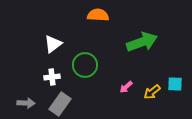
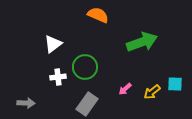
orange semicircle: rotated 20 degrees clockwise
green circle: moved 2 px down
white cross: moved 6 px right
pink arrow: moved 1 px left, 2 px down
gray rectangle: moved 27 px right
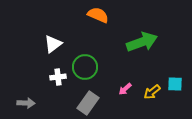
gray rectangle: moved 1 px right, 1 px up
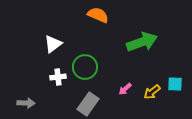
gray rectangle: moved 1 px down
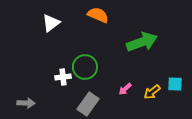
white triangle: moved 2 px left, 21 px up
white cross: moved 5 px right
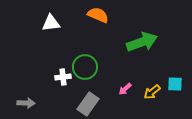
white triangle: rotated 30 degrees clockwise
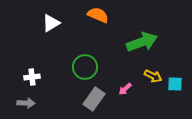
white triangle: rotated 24 degrees counterclockwise
white cross: moved 31 px left
yellow arrow: moved 1 px right, 16 px up; rotated 114 degrees counterclockwise
gray rectangle: moved 6 px right, 5 px up
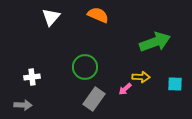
white triangle: moved 6 px up; rotated 18 degrees counterclockwise
green arrow: moved 13 px right
yellow arrow: moved 12 px left, 1 px down; rotated 24 degrees counterclockwise
gray arrow: moved 3 px left, 2 px down
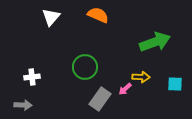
gray rectangle: moved 6 px right
